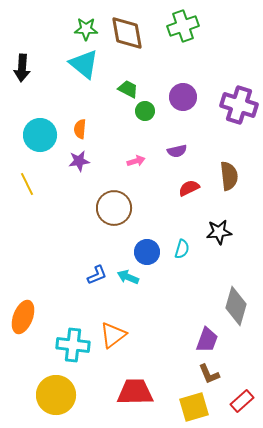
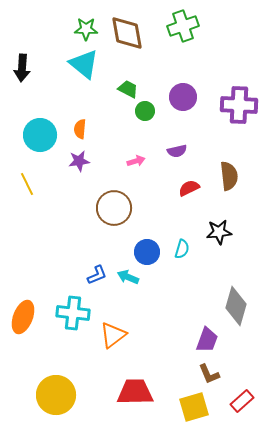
purple cross: rotated 15 degrees counterclockwise
cyan cross: moved 32 px up
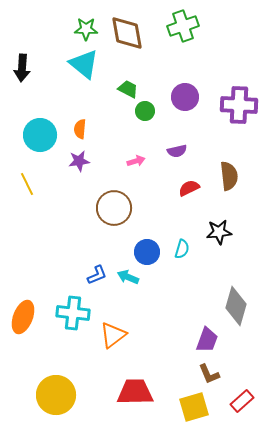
purple circle: moved 2 px right
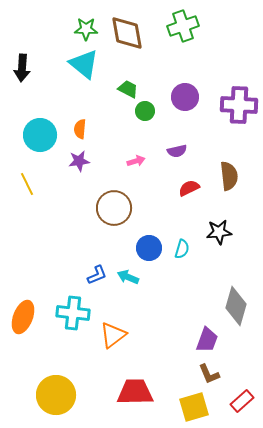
blue circle: moved 2 px right, 4 px up
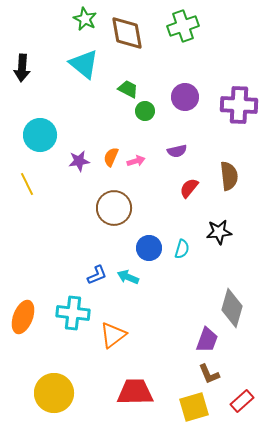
green star: moved 1 px left, 10 px up; rotated 25 degrees clockwise
orange semicircle: moved 31 px right, 28 px down; rotated 18 degrees clockwise
red semicircle: rotated 25 degrees counterclockwise
gray diamond: moved 4 px left, 2 px down
yellow circle: moved 2 px left, 2 px up
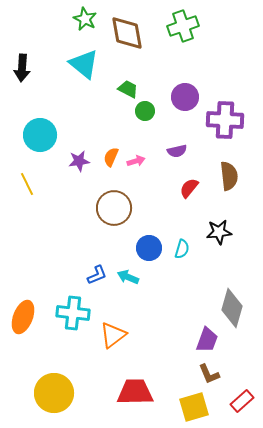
purple cross: moved 14 px left, 15 px down
